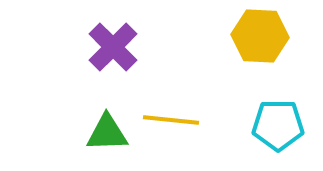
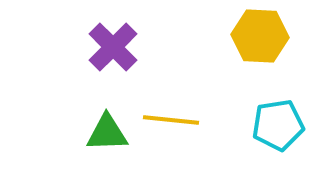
cyan pentagon: rotated 9 degrees counterclockwise
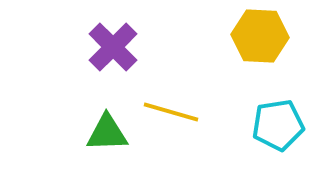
yellow line: moved 8 px up; rotated 10 degrees clockwise
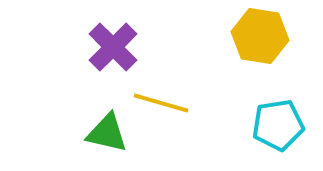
yellow hexagon: rotated 6 degrees clockwise
yellow line: moved 10 px left, 9 px up
green triangle: rotated 15 degrees clockwise
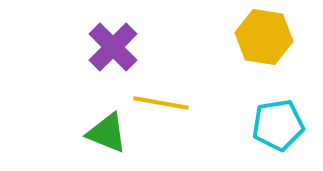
yellow hexagon: moved 4 px right, 1 px down
yellow line: rotated 6 degrees counterclockwise
green triangle: rotated 9 degrees clockwise
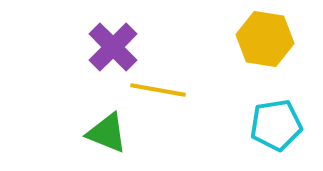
yellow hexagon: moved 1 px right, 2 px down
yellow line: moved 3 px left, 13 px up
cyan pentagon: moved 2 px left
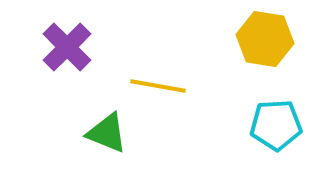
purple cross: moved 46 px left
yellow line: moved 4 px up
cyan pentagon: rotated 6 degrees clockwise
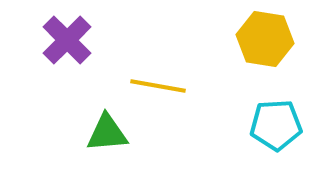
purple cross: moved 7 px up
green triangle: rotated 27 degrees counterclockwise
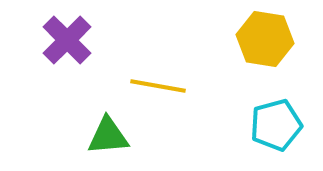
cyan pentagon: rotated 12 degrees counterclockwise
green triangle: moved 1 px right, 3 px down
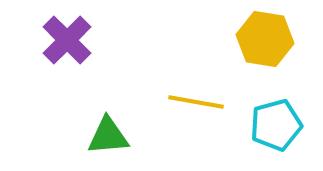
yellow line: moved 38 px right, 16 px down
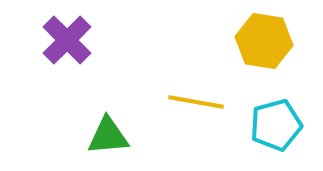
yellow hexagon: moved 1 px left, 2 px down
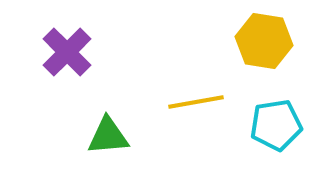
purple cross: moved 12 px down
yellow line: rotated 20 degrees counterclockwise
cyan pentagon: rotated 6 degrees clockwise
